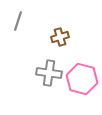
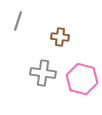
brown cross: rotated 24 degrees clockwise
gray cross: moved 6 px left
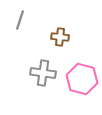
gray line: moved 2 px right, 1 px up
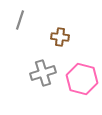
gray cross: rotated 25 degrees counterclockwise
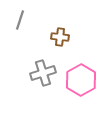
pink hexagon: moved 1 px left, 1 px down; rotated 16 degrees clockwise
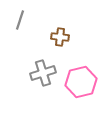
pink hexagon: moved 2 px down; rotated 16 degrees clockwise
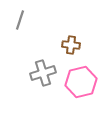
brown cross: moved 11 px right, 8 px down
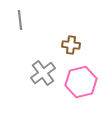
gray line: rotated 24 degrees counterclockwise
gray cross: rotated 20 degrees counterclockwise
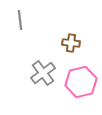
brown cross: moved 2 px up
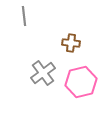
gray line: moved 4 px right, 4 px up
